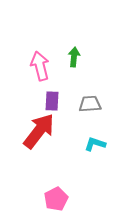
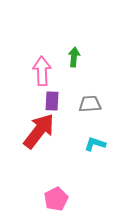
pink arrow: moved 2 px right, 5 px down; rotated 12 degrees clockwise
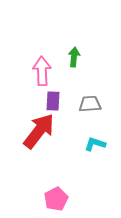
purple rectangle: moved 1 px right
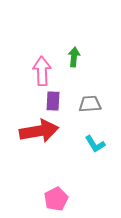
red arrow: rotated 42 degrees clockwise
cyan L-shape: rotated 140 degrees counterclockwise
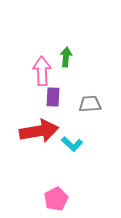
green arrow: moved 8 px left
purple rectangle: moved 4 px up
cyan L-shape: moved 23 px left; rotated 15 degrees counterclockwise
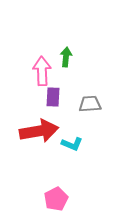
cyan L-shape: rotated 20 degrees counterclockwise
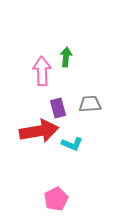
purple rectangle: moved 5 px right, 11 px down; rotated 18 degrees counterclockwise
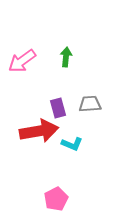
pink arrow: moved 20 px left, 10 px up; rotated 124 degrees counterclockwise
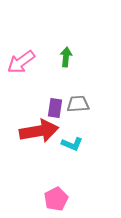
pink arrow: moved 1 px left, 1 px down
gray trapezoid: moved 12 px left
purple rectangle: moved 3 px left; rotated 24 degrees clockwise
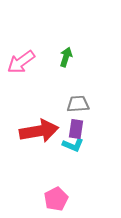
green arrow: rotated 12 degrees clockwise
purple rectangle: moved 21 px right, 21 px down
cyan L-shape: moved 1 px right, 1 px down
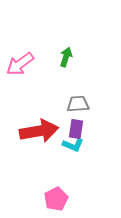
pink arrow: moved 1 px left, 2 px down
